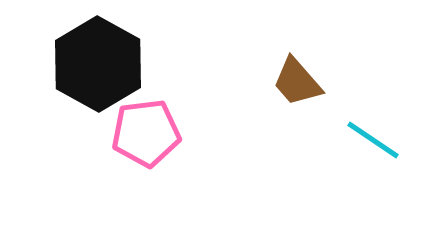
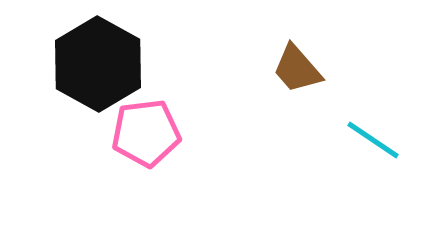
brown trapezoid: moved 13 px up
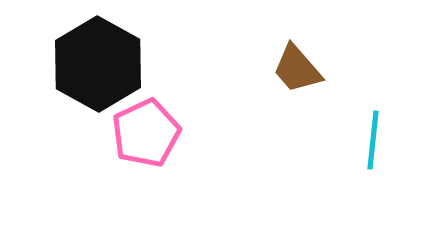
pink pentagon: rotated 18 degrees counterclockwise
cyan line: rotated 62 degrees clockwise
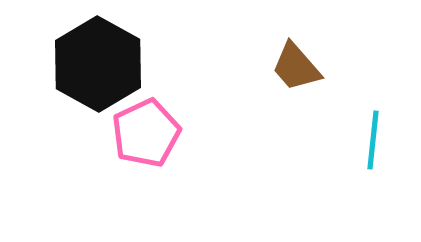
brown trapezoid: moved 1 px left, 2 px up
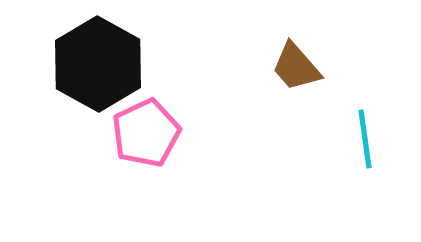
cyan line: moved 8 px left, 1 px up; rotated 14 degrees counterclockwise
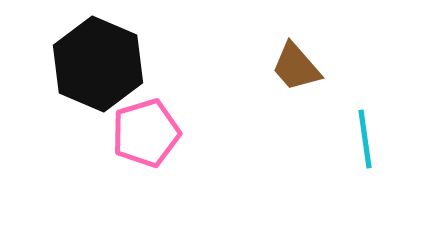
black hexagon: rotated 6 degrees counterclockwise
pink pentagon: rotated 8 degrees clockwise
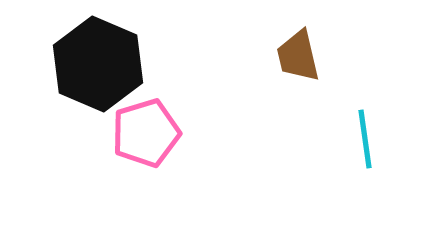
brown trapezoid: moved 2 px right, 11 px up; rotated 28 degrees clockwise
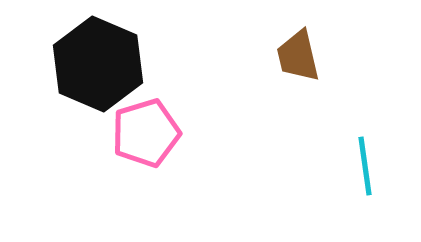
cyan line: moved 27 px down
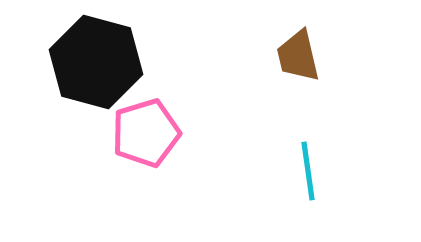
black hexagon: moved 2 px left, 2 px up; rotated 8 degrees counterclockwise
cyan line: moved 57 px left, 5 px down
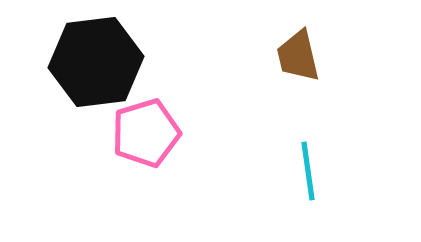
black hexagon: rotated 22 degrees counterclockwise
